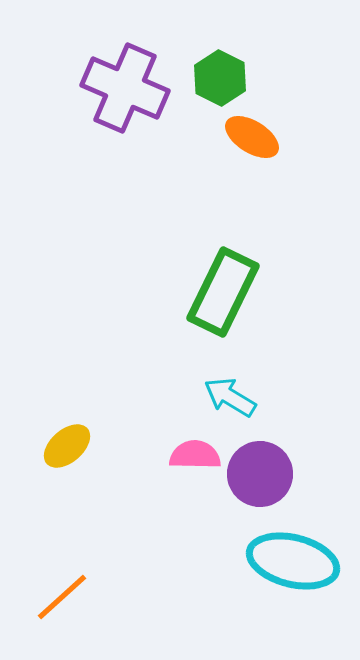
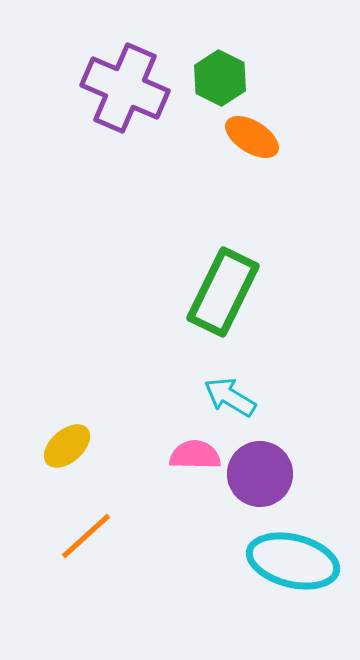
orange line: moved 24 px right, 61 px up
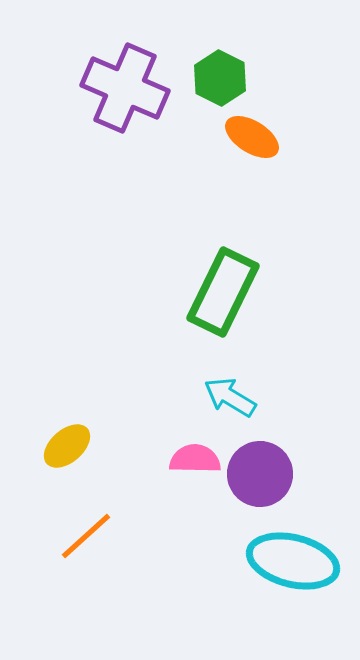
pink semicircle: moved 4 px down
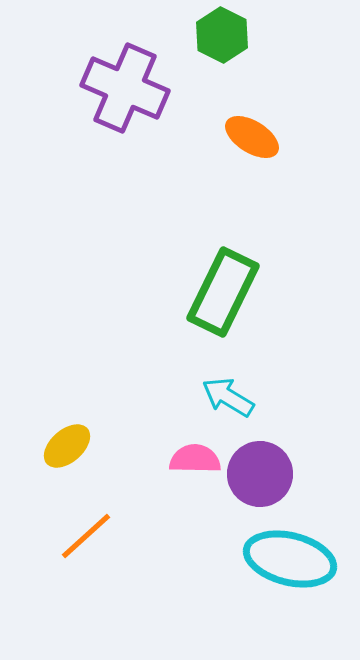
green hexagon: moved 2 px right, 43 px up
cyan arrow: moved 2 px left
cyan ellipse: moved 3 px left, 2 px up
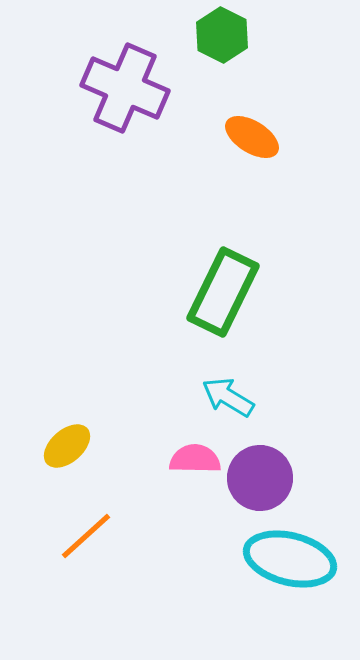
purple circle: moved 4 px down
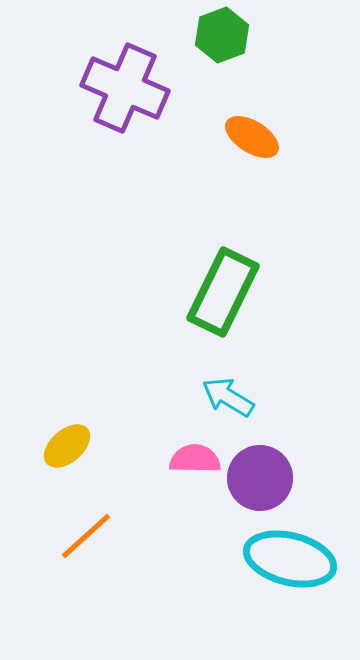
green hexagon: rotated 12 degrees clockwise
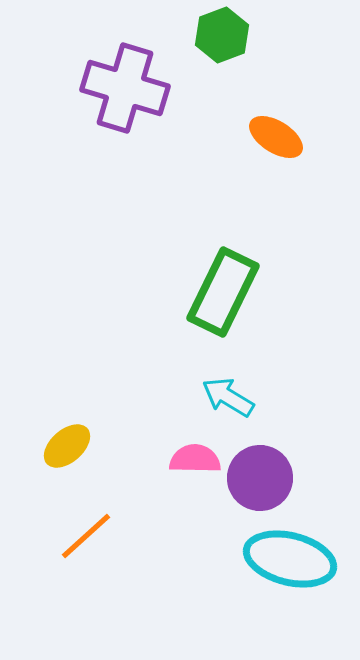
purple cross: rotated 6 degrees counterclockwise
orange ellipse: moved 24 px right
